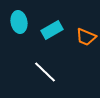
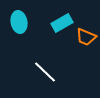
cyan rectangle: moved 10 px right, 7 px up
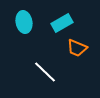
cyan ellipse: moved 5 px right
orange trapezoid: moved 9 px left, 11 px down
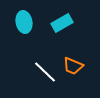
orange trapezoid: moved 4 px left, 18 px down
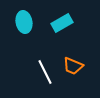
white line: rotated 20 degrees clockwise
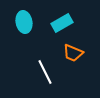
orange trapezoid: moved 13 px up
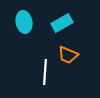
orange trapezoid: moved 5 px left, 2 px down
white line: rotated 30 degrees clockwise
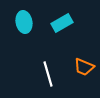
orange trapezoid: moved 16 px right, 12 px down
white line: moved 3 px right, 2 px down; rotated 20 degrees counterclockwise
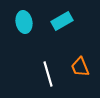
cyan rectangle: moved 2 px up
orange trapezoid: moved 4 px left; rotated 45 degrees clockwise
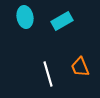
cyan ellipse: moved 1 px right, 5 px up
